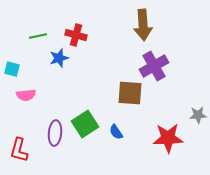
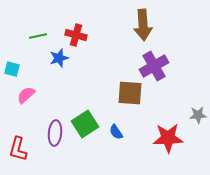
pink semicircle: rotated 144 degrees clockwise
red L-shape: moved 1 px left, 1 px up
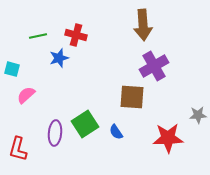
brown square: moved 2 px right, 4 px down
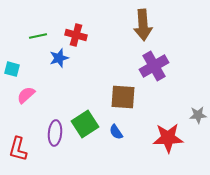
brown square: moved 9 px left
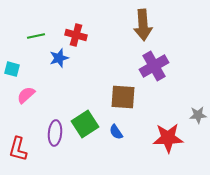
green line: moved 2 px left
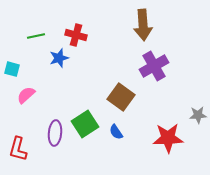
brown square: moved 2 px left; rotated 32 degrees clockwise
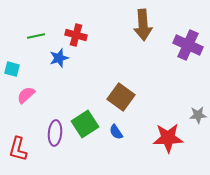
purple cross: moved 34 px right, 21 px up; rotated 36 degrees counterclockwise
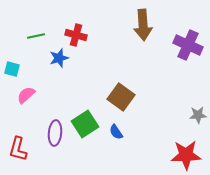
red star: moved 18 px right, 17 px down
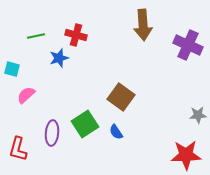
purple ellipse: moved 3 px left
